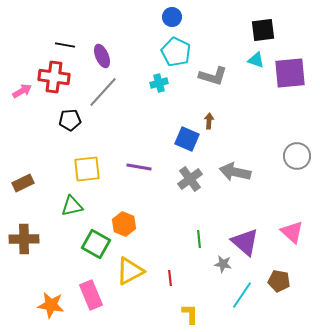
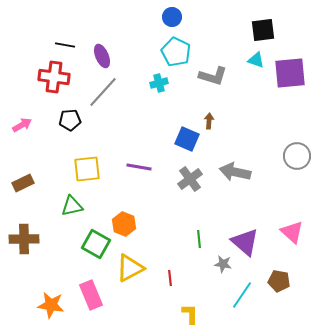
pink arrow: moved 34 px down
yellow triangle: moved 3 px up
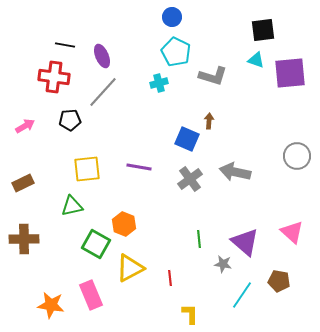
pink arrow: moved 3 px right, 1 px down
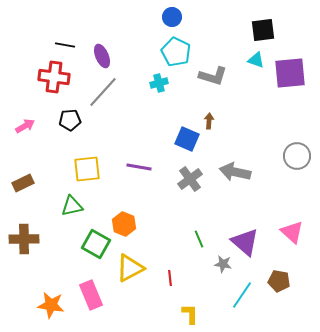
green line: rotated 18 degrees counterclockwise
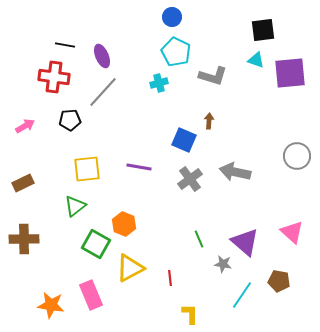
blue square: moved 3 px left, 1 px down
green triangle: moved 3 px right; rotated 25 degrees counterclockwise
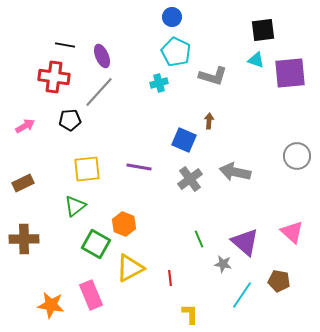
gray line: moved 4 px left
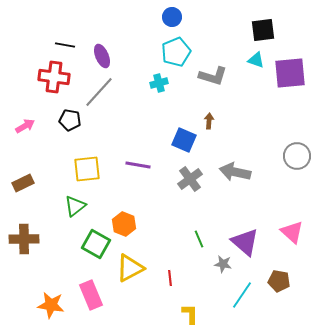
cyan pentagon: rotated 24 degrees clockwise
black pentagon: rotated 15 degrees clockwise
purple line: moved 1 px left, 2 px up
